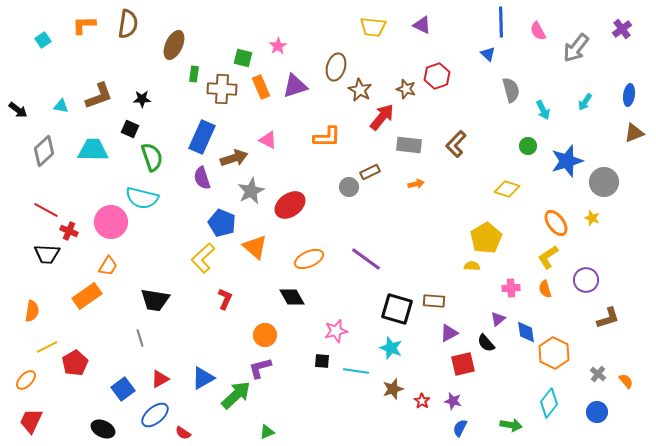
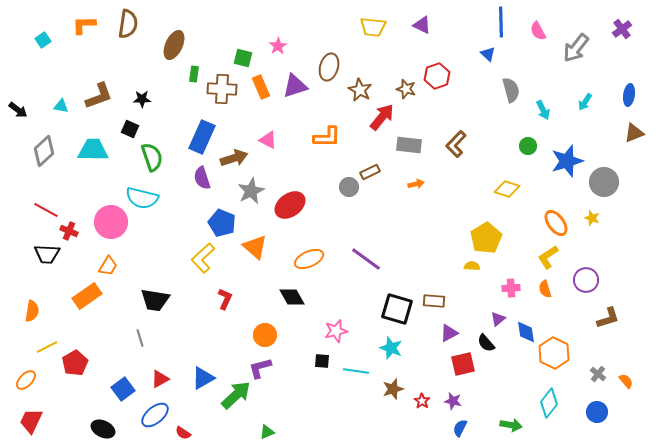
brown ellipse at (336, 67): moved 7 px left
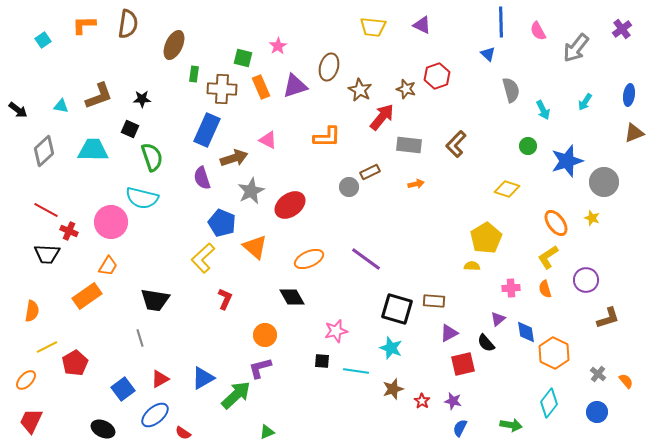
blue rectangle at (202, 137): moved 5 px right, 7 px up
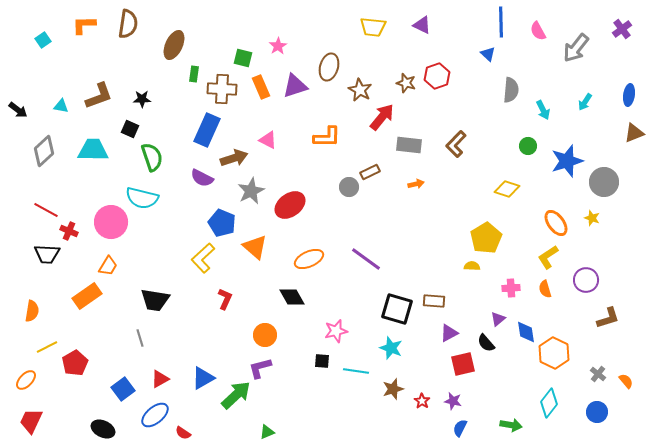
brown star at (406, 89): moved 6 px up
gray semicircle at (511, 90): rotated 20 degrees clockwise
purple semicircle at (202, 178): rotated 45 degrees counterclockwise
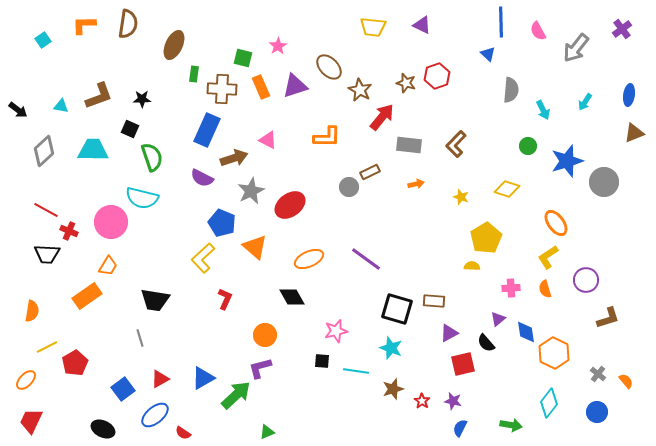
brown ellipse at (329, 67): rotated 60 degrees counterclockwise
yellow star at (592, 218): moved 131 px left, 21 px up
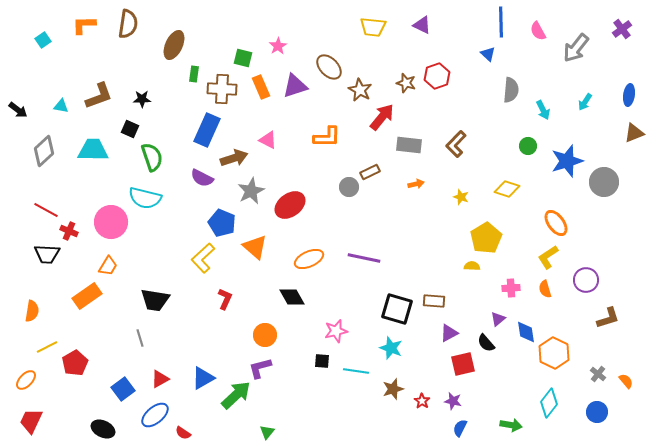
cyan semicircle at (142, 198): moved 3 px right
purple line at (366, 259): moved 2 px left, 1 px up; rotated 24 degrees counterclockwise
green triangle at (267, 432): rotated 28 degrees counterclockwise
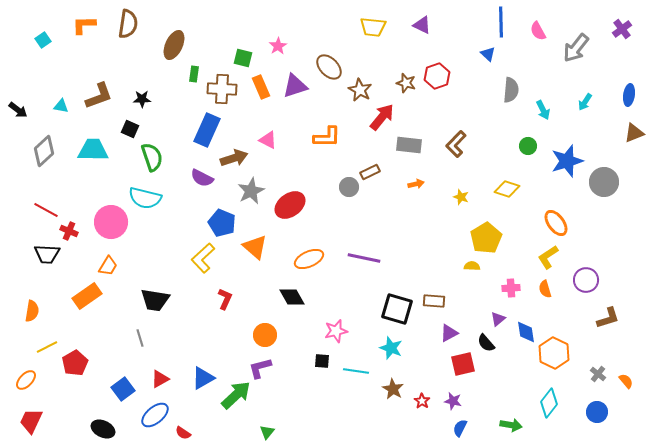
brown star at (393, 389): rotated 25 degrees counterclockwise
